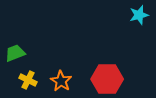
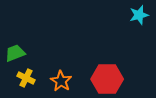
yellow cross: moved 2 px left, 2 px up
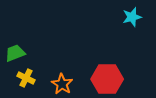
cyan star: moved 7 px left, 2 px down
orange star: moved 1 px right, 3 px down
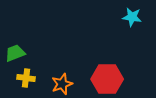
cyan star: rotated 24 degrees clockwise
yellow cross: rotated 18 degrees counterclockwise
orange star: rotated 20 degrees clockwise
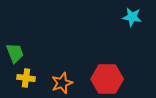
green trapezoid: rotated 90 degrees clockwise
orange star: moved 1 px up
